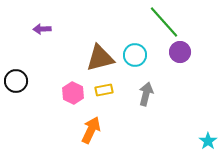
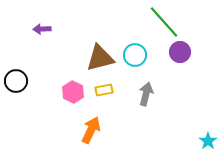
pink hexagon: moved 1 px up
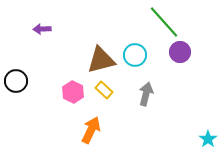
brown triangle: moved 1 px right, 2 px down
yellow rectangle: rotated 54 degrees clockwise
cyan star: moved 2 px up
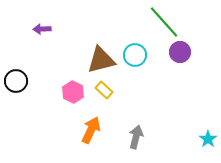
gray arrow: moved 10 px left, 43 px down
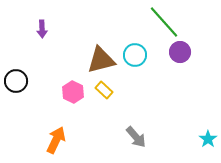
purple arrow: rotated 90 degrees counterclockwise
orange arrow: moved 35 px left, 10 px down
gray arrow: rotated 125 degrees clockwise
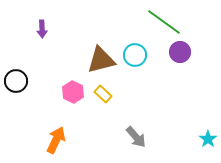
green line: rotated 12 degrees counterclockwise
yellow rectangle: moved 1 px left, 4 px down
